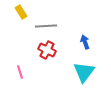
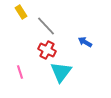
gray line: rotated 50 degrees clockwise
blue arrow: rotated 40 degrees counterclockwise
cyan triangle: moved 23 px left
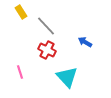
cyan triangle: moved 6 px right, 5 px down; rotated 20 degrees counterclockwise
